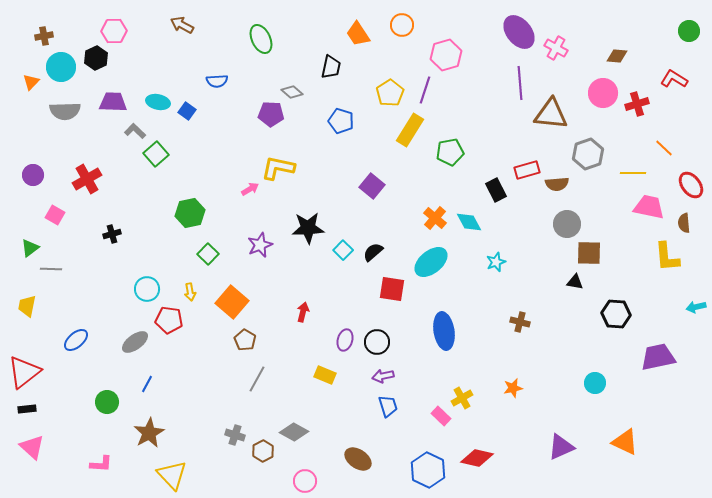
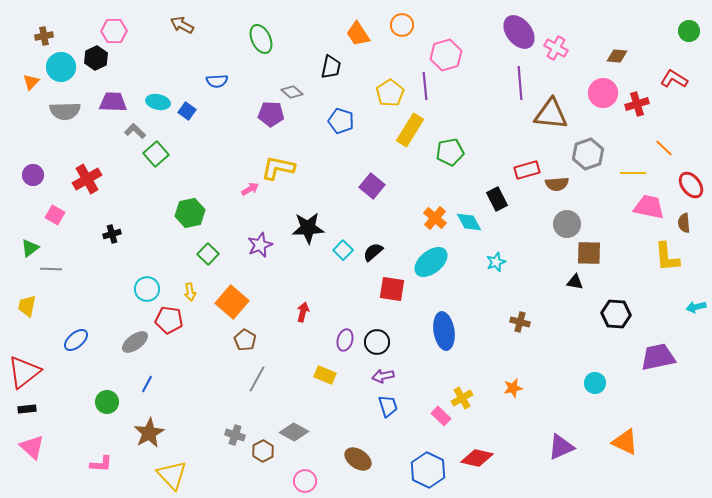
purple line at (425, 90): moved 4 px up; rotated 24 degrees counterclockwise
black rectangle at (496, 190): moved 1 px right, 9 px down
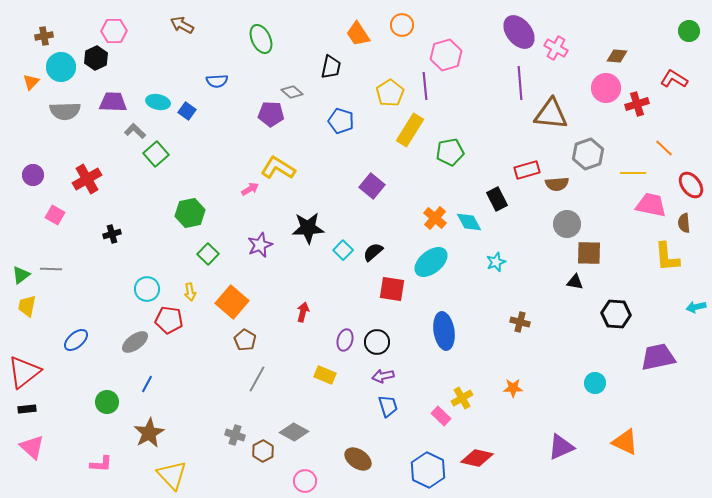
pink circle at (603, 93): moved 3 px right, 5 px up
yellow L-shape at (278, 168): rotated 20 degrees clockwise
pink trapezoid at (649, 207): moved 2 px right, 2 px up
green triangle at (30, 248): moved 9 px left, 27 px down
orange star at (513, 388): rotated 12 degrees clockwise
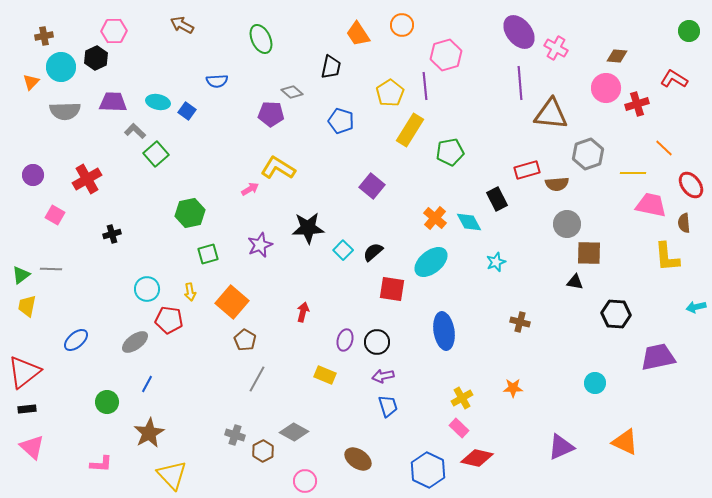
green square at (208, 254): rotated 30 degrees clockwise
pink rectangle at (441, 416): moved 18 px right, 12 px down
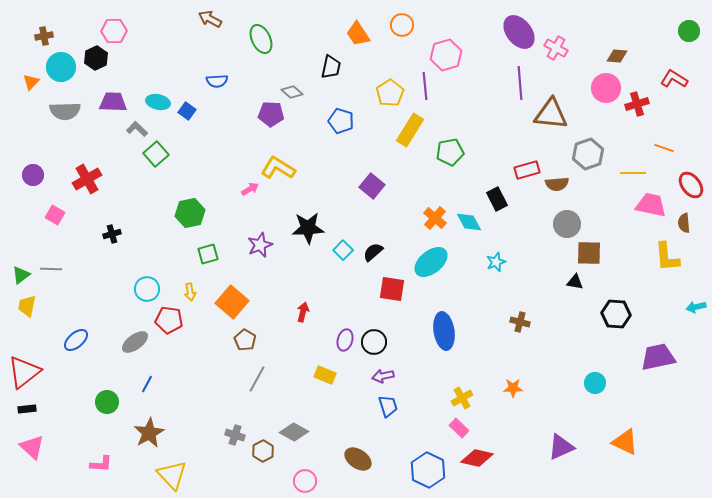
brown arrow at (182, 25): moved 28 px right, 6 px up
gray L-shape at (135, 131): moved 2 px right, 2 px up
orange line at (664, 148): rotated 24 degrees counterclockwise
black circle at (377, 342): moved 3 px left
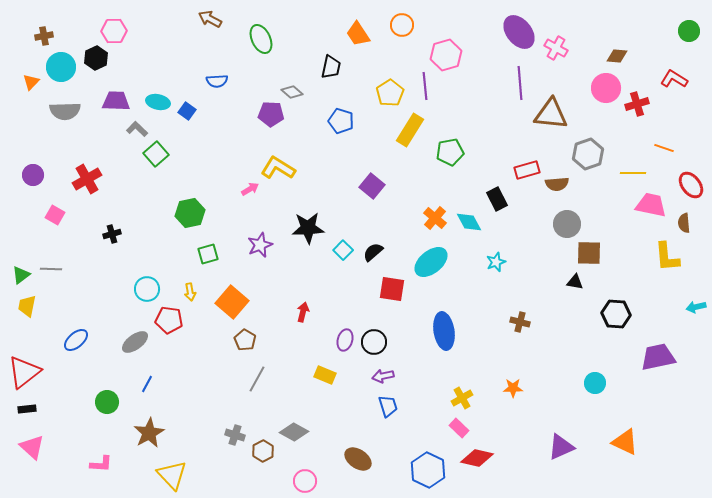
purple trapezoid at (113, 102): moved 3 px right, 1 px up
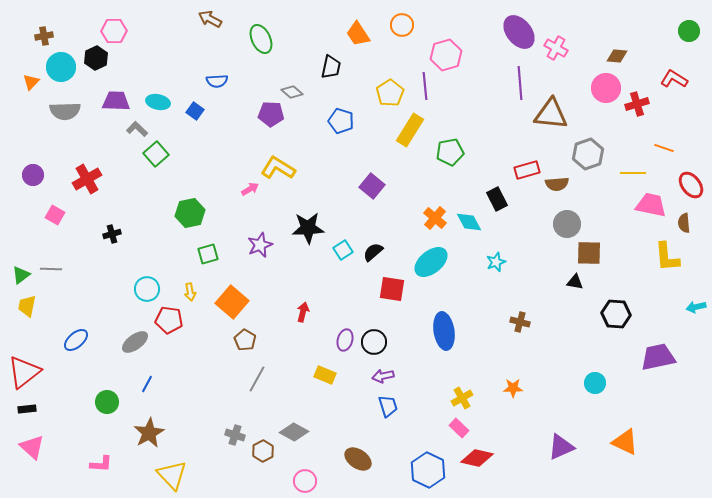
blue square at (187, 111): moved 8 px right
cyan square at (343, 250): rotated 12 degrees clockwise
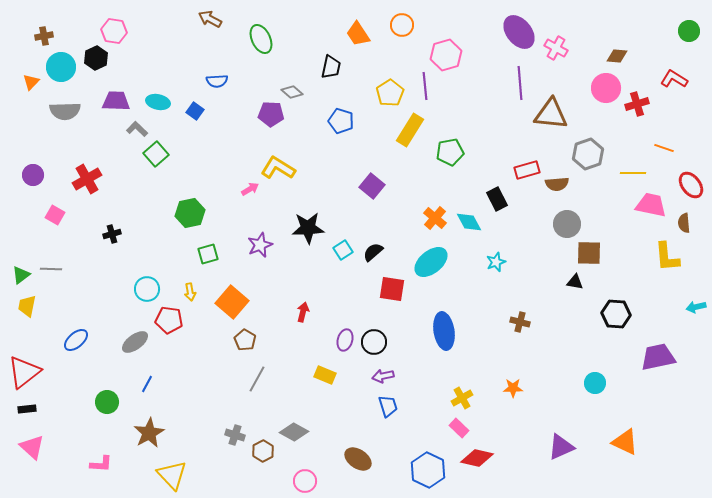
pink hexagon at (114, 31): rotated 10 degrees clockwise
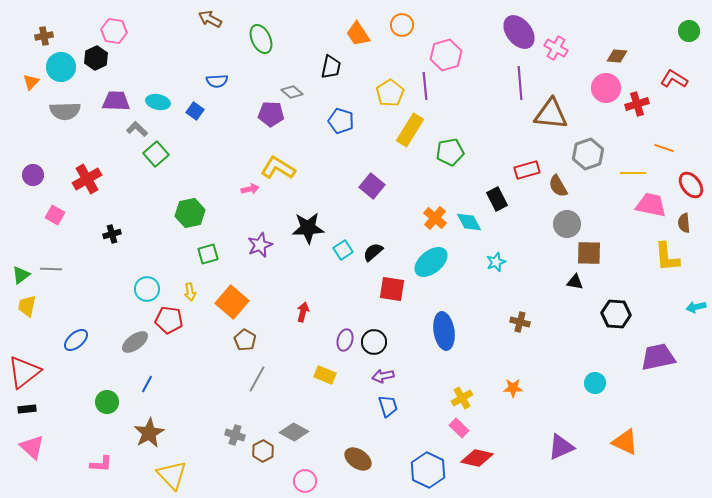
brown semicircle at (557, 184): moved 1 px right, 2 px down; rotated 65 degrees clockwise
pink arrow at (250, 189): rotated 18 degrees clockwise
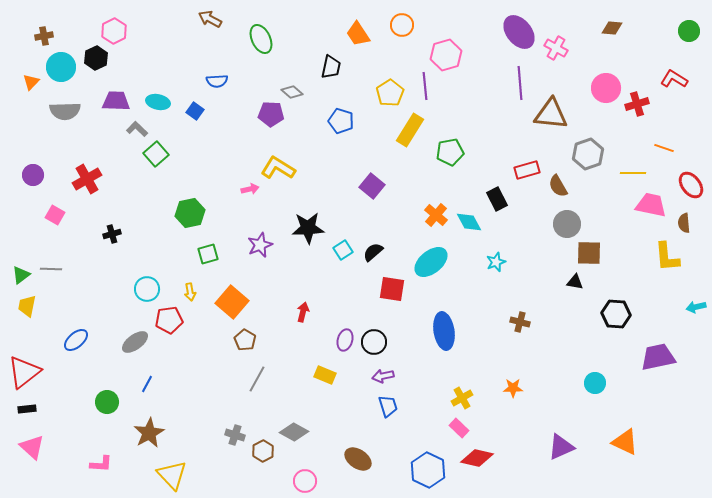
pink hexagon at (114, 31): rotated 25 degrees clockwise
brown diamond at (617, 56): moved 5 px left, 28 px up
orange cross at (435, 218): moved 1 px right, 3 px up
red pentagon at (169, 320): rotated 16 degrees counterclockwise
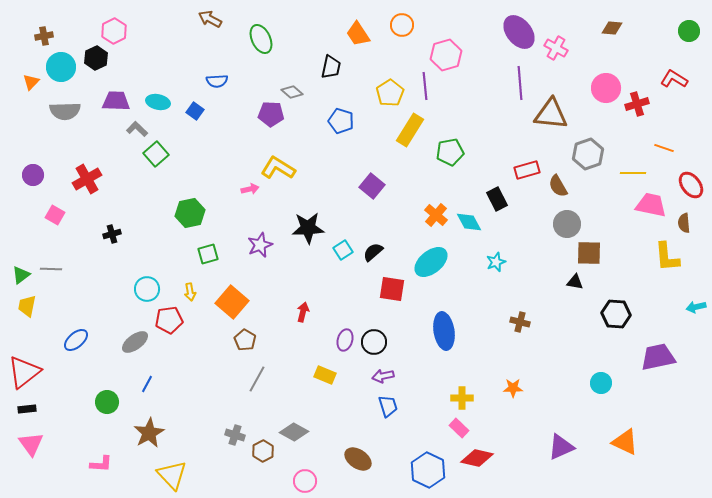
cyan circle at (595, 383): moved 6 px right
yellow cross at (462, 398): rotated 30 degrees clockwise
pink triangle at (32, 447): moved 1 px left, 3 px up; rotated 12 degrees clockwise
